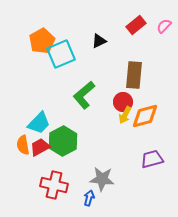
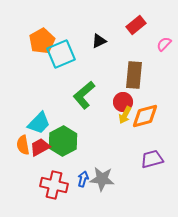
pink semicircle: moved 18 px down
blue arrow: moved 6 px left, 19 px up
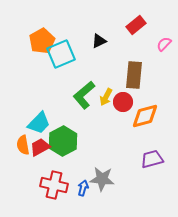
yellow arrow: moved 19 px left, 18 px up
blue arrow: moved 9 px down
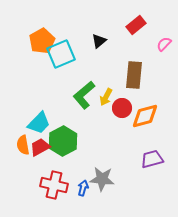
black triangle: rotated 14 degrees counterclockwise
red circle: moved 1 px left, 6 px down
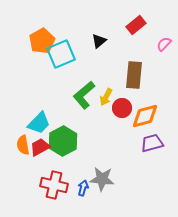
purple trapezoid: moved 16 px up
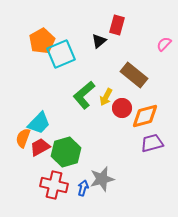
red rectangle: moved 19 px left; rotated 36 degrees counterclockwise
brown rectangle: rotated 56 degrees counterclockwise
green hexagon: moved 3 px right, 11 px down; rotated 12 degrees clockwise
orange semicircle: moved 7 px up; rotated 30 degrees clockwise
gray star: rotated 20 degrees counterclockwise
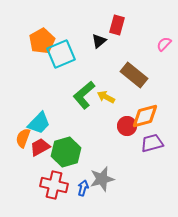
yellow arrow: rotated 90 degrees clockwise
red circle: moved 5 px right, 18 px down
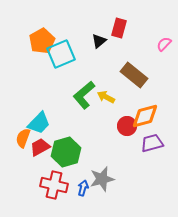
red rectangle: moved 2 px right, 3 px down
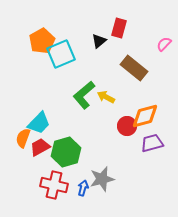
brown rectangle: moved 7 px up
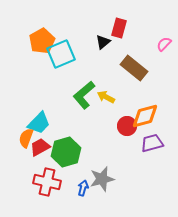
black triangle: moved 4 px right, 1 px down
orange semicircle: moved 3 px right
red cross: moved 7 px left, 3 px up
